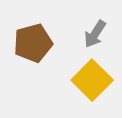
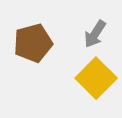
yellow square: moved 4 px right, 2 px up
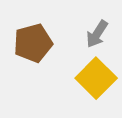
gray arrow: moved 2 px right
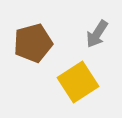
yellow square: moved 18 px left, 4 px down; rotated 12 degrees clockwise
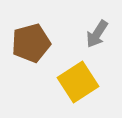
brown pentagon: moved 2 px left
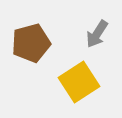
yellow square: moved 1 px right
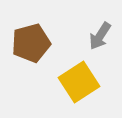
gray arrow: moved 3 px right, 2 px down
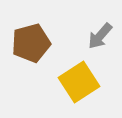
gray arrow: rotated 8 degrees clockwise
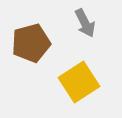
gray arrow: moved 15 px left, 13 px up; rotated 68 degrees counterclockwise
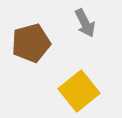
yellow square: moved 9 px down; rotated 6 degrees counterclockwise
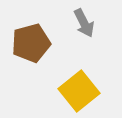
gray arrow: moved 1 px left
